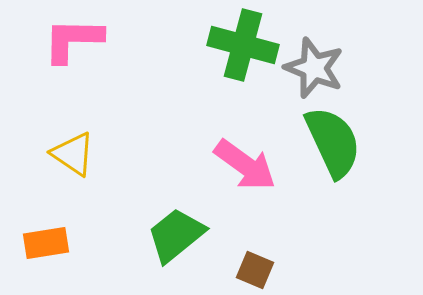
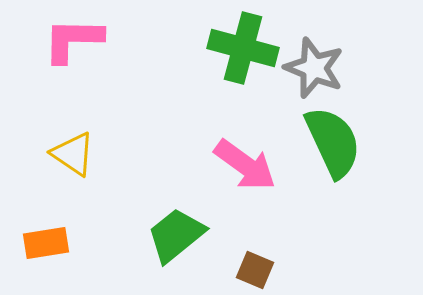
green cross: moved 3 px down
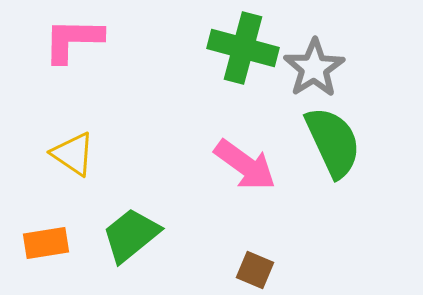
gray star: rotated 18 degrees clockwise
green trapezoid: moved 45 px left
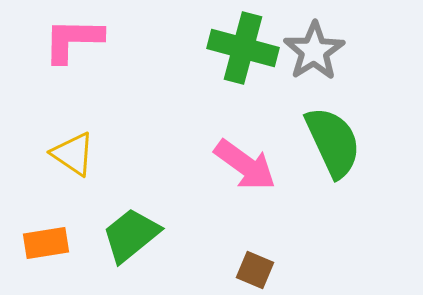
gray star: moved 17 px up
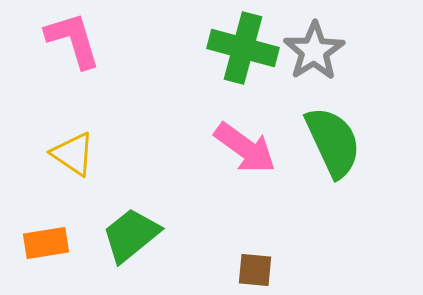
pink L-shape: rotated 72 degrees clockwise
pink arrow: moved 17 px up
brown square: rotated 18 degrees counterclockwise
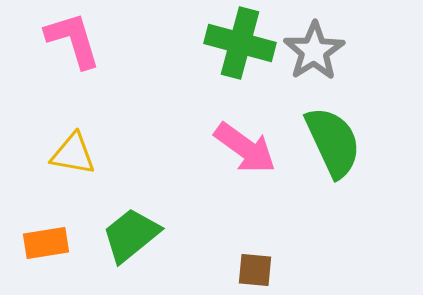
green cross: moved 3 px left, 5 px up
yellow triangle: rotated 24 degrees counterclockwise
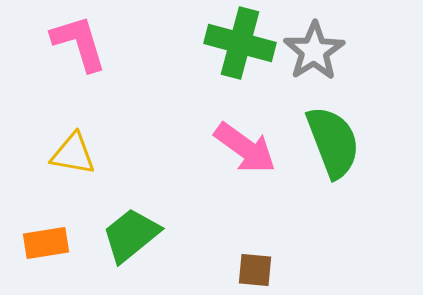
pink L-shape: moved 6 px right, 3 px down
green semicircle: rotated 4 degrees clockwise
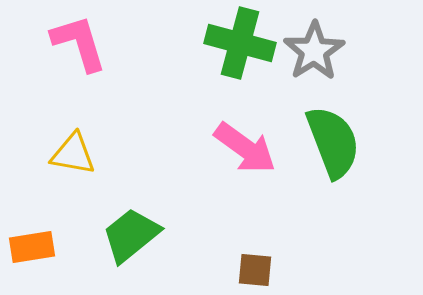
orange rectangle: moved 14 px left, 4 px down
